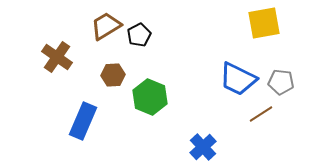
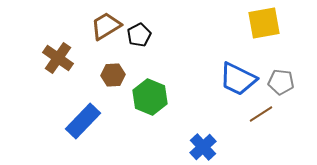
brown cross: moved 1 px right, 1 px down
blue rectangle: rotated 21 degrees clockwise
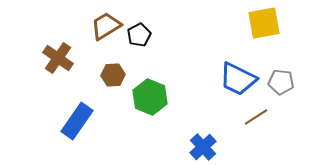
brown line: moved 5 px left, 3 px down
blue rectangle: moved 6 px left; rotated 9 degrees counterclockwise
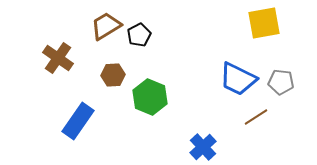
blue rectangle: moved 1 px right
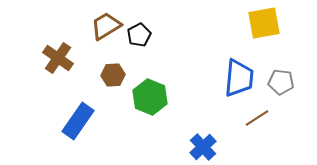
blue trapezoid: moved 1 px right, 1 px up; rotated 111 degrees counterclockwise
brown line: moved 1 px right, 1 px down
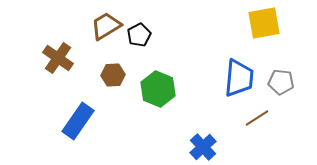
green hexagon: moved 8 px right, 8 px up
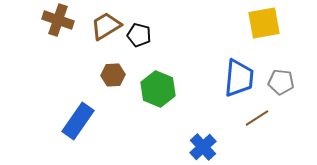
black pentagon: rotated 30 degrees counterclockwise
brown cross: moved 38 px up; rotated 16 degrees counterclockwise
